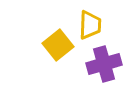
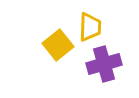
yellow trapezoid: moved 2 px down
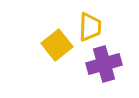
yellow square: moved 1 px left
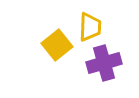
purple cross: moved 1 px up
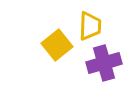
yellow trapezoid: moved 1 px up
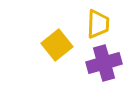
yellow trapezoid: moved 8 px right, 2 px up
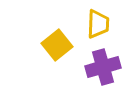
purple cross: moved 1 px left, 4 px down
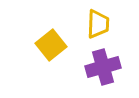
yellow square: moved 6 px left
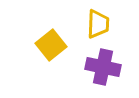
purple cross: rotated 28 degrees clockwise
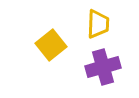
purple cross: rotated 28 degrees counterclockwise
